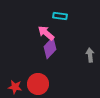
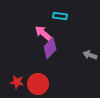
pink arrow: moved 3 px left
gray arrow: rotated 64 degrees counterclockwise
red star: moved 2 px right, 5 px up
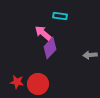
gray arrow: rotated 24 degrees counterclockwise
